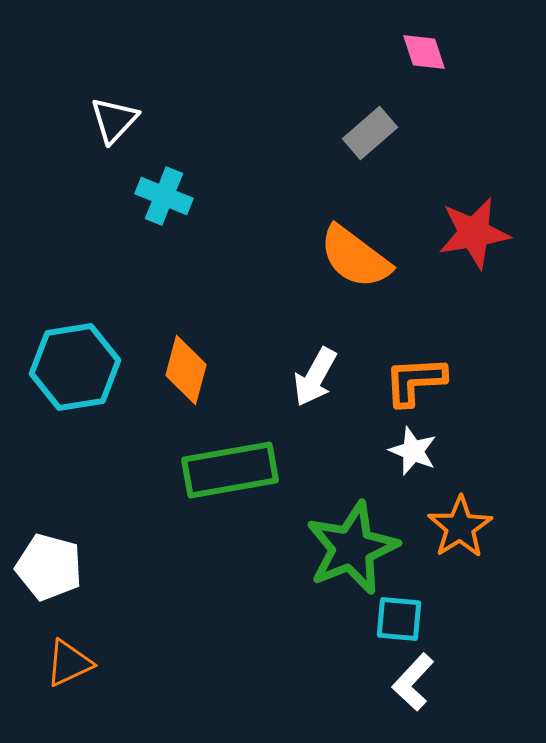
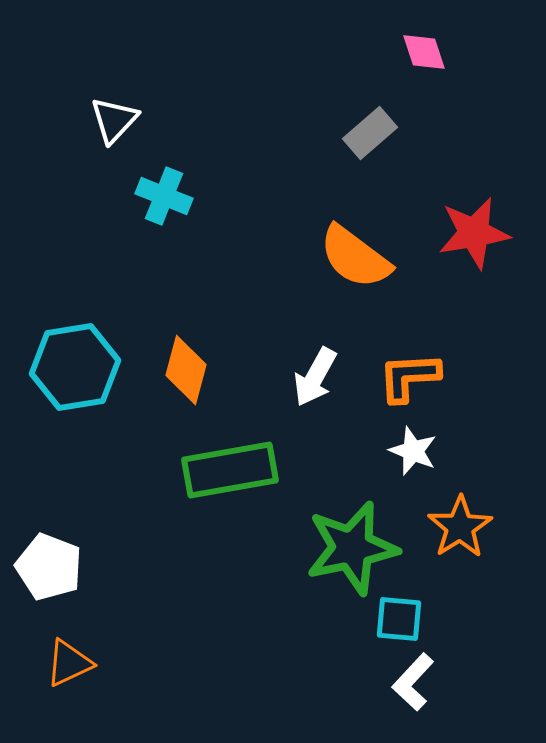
orange L-shape: moved 6 px left, 4 px up
green star: rotated 10 degrees clockwise
white pentagon: rotated 6 degrees clockwise
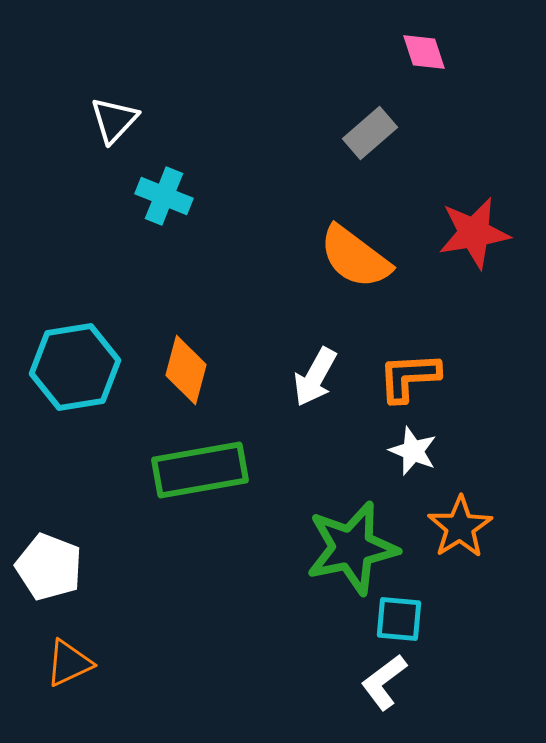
green rectangle: moved 30 px left
white L-shape: moved 29 px left; rotated 10 degrees clockwise
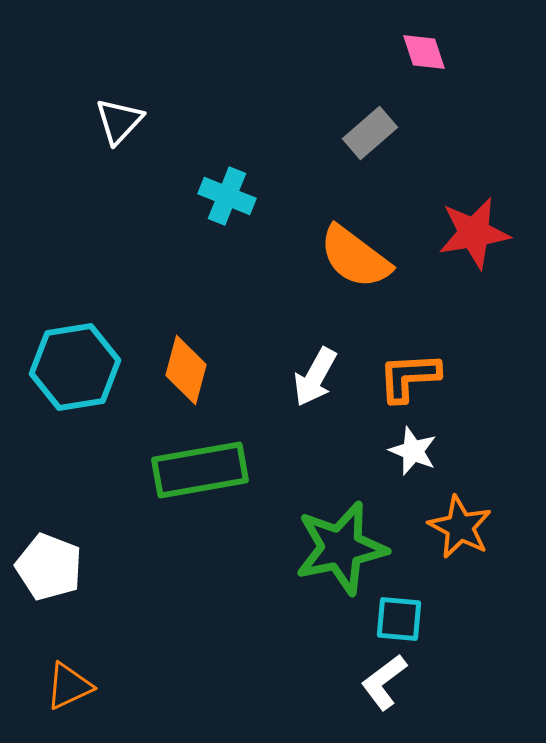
white triangle: moved 5 px right, 1 px down
cyan cross: moved 63 px right
orange star: rotated 12 degrees counterclockwise
green star: moved 11 px left
orange triangle: moved 23 px down
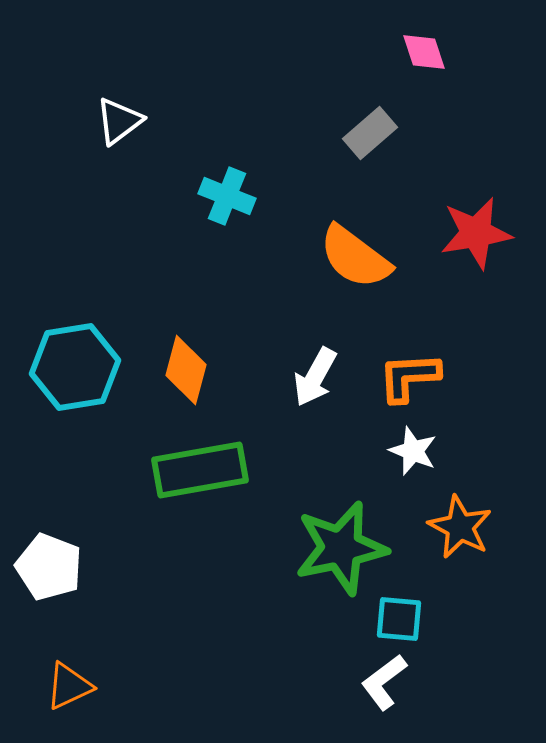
white triangle: rotated 10 degrees clockwise
red star: moved 2 px right
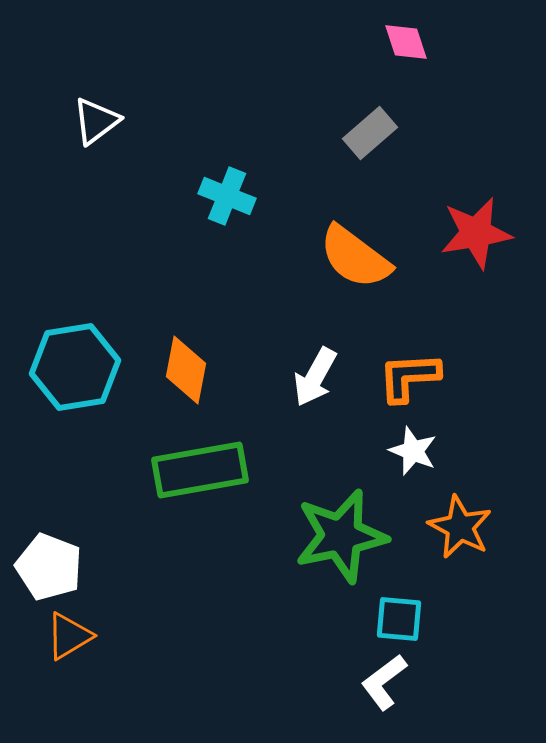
pink diamond: moved 18 px left, 10 px up
white triangle: moved 23 px left
orange diamond: rotated 4 degrees counterclockwise
green star: moved 12 px up
orange triangle: moved 50 px up; rotated 6 degrees counterclockwise
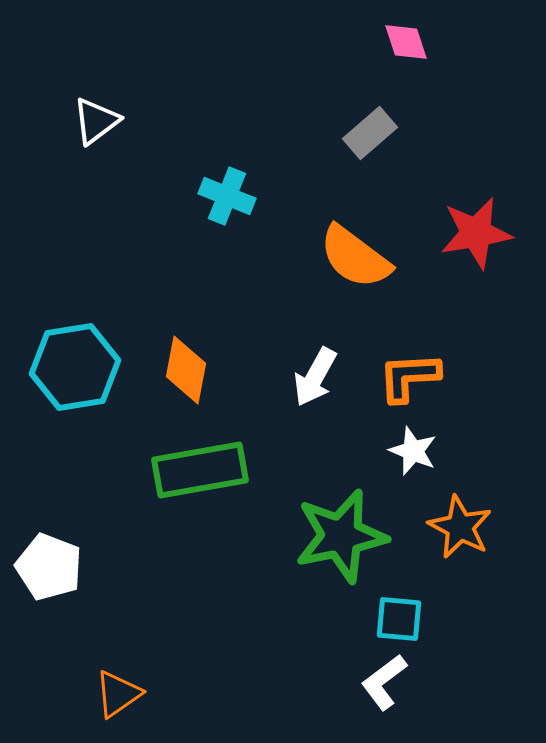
orange triangle: moved 49 px right, 58 px down; rotated 4 degrees counterclockwise
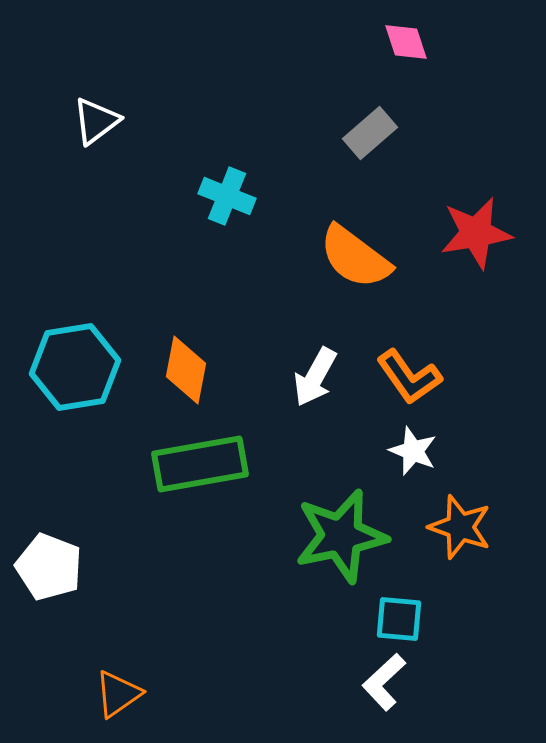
orange L-shape: rotated 122 degrees counterclockwise
green rectangle: moved 6 px up
orange star: rotated 8 degrees counterclockwise
white L-shape: rotated 6 degrees counterclockwise
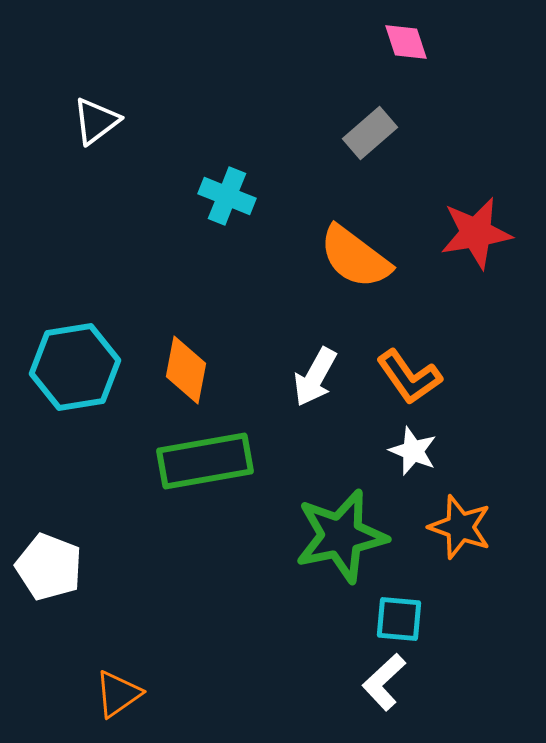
green rectangle: moved 5 px right, 3 px up
